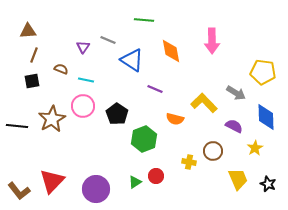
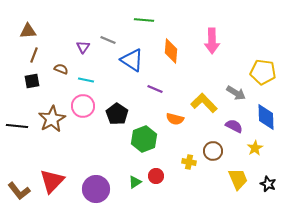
orange diamond: rotated 15 degrees clockwise
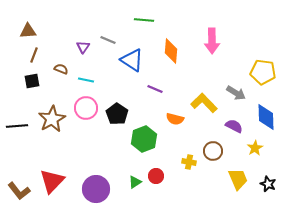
pink circle: moved 3 px right, 2 px down
black line: rotated 10 degrees counterclockwise
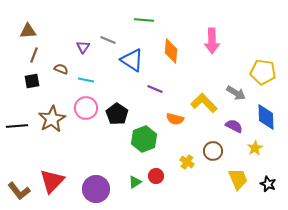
yellow cross: moved 2 px left; rotated 24 degrees clockwise
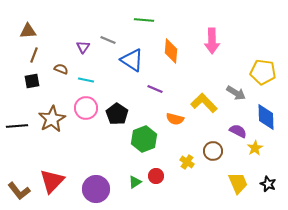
purple semicircle: moved 4 px right, 5 px down
yellow trapezoid: moved 4 px down
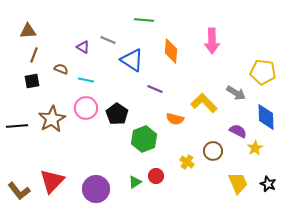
purple triangle: rotated 32 degrees counterclockwise
